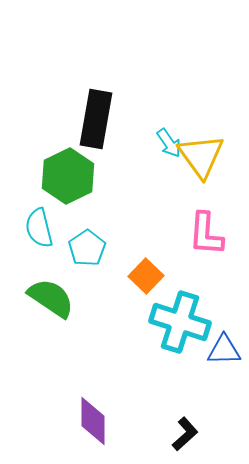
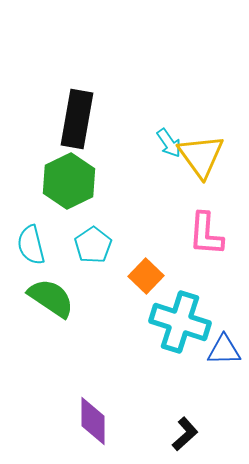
black rectangle: moved 19 px left
green hexagon: moved 1 px right, 5 px down
cyan semicircle: moved 8 px left, 17 px down
cyan pentagon: moved 6 px right, 3 px up
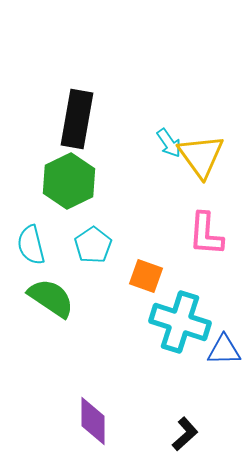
orange square: rotated 24 degrees counterclockwise
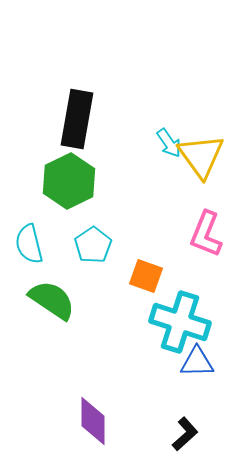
pink L-shape: rotated 18 degrees clockwise
cyan semicircle: moved 2 px left, 1 px up
green semicircle: moved 1 px right, 2 px down
blue triangle: moved 27 px left, 12 px down
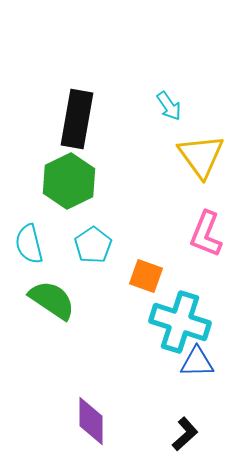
cyan arrow: moved 37 px up
purple diamond: moved 2 px left
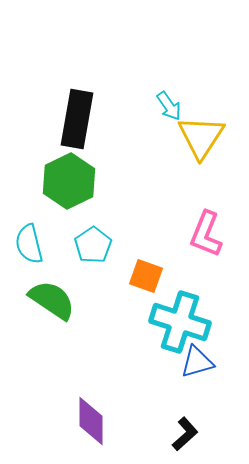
yellow triangle: moved 19 px up; rotated 9 degrees clockwise
blue triangle: rotated 15 degrees counterclockwise
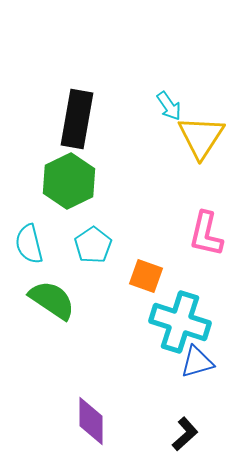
pink L-shape: rotated 9 degrees counterclockwise
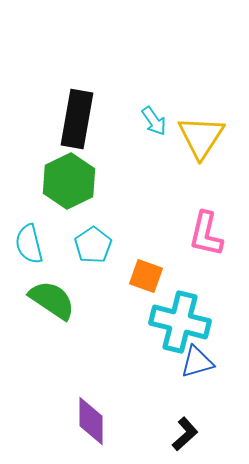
cyan arrow: moved 15 px left, 15 px down
cyan cross: rotated 4 degrees counterclockwise
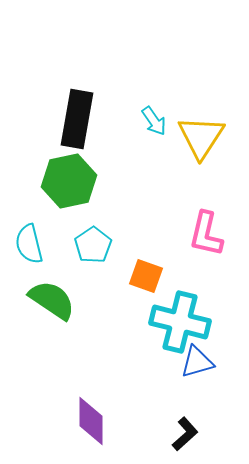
green hexagon: rotated 14 degrees clockwise
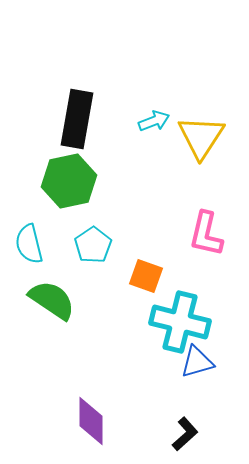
cyan arrow: rotated 76 degrees counterclockwise
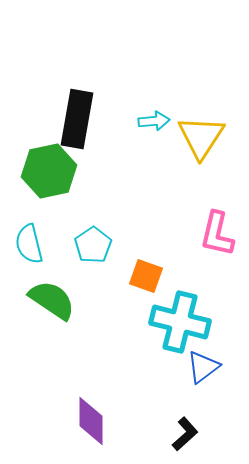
cyan arrow: rotated 16 degrees clockwise
green hexagon: moved 20 px left, 10 px up
pink L-shape: moved 11 px right
blue triangle: moved 6 px right, 5 px down; rotated 21 degrees counterclockwise
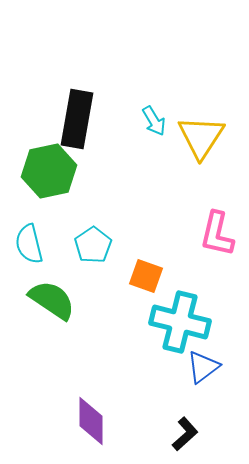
cyan arrow: rotated 64 degrees clockwise
